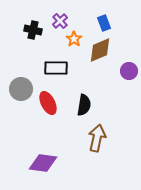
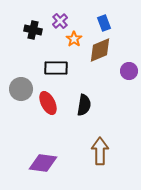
brown arrow: moved 3 px right, 13 px down; rotated 12 degrees counterclockwise
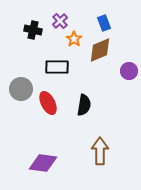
black rectangle: moved 1 px right, 1 px up
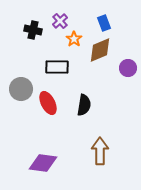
purple circle: moved 1 px left, 3 px up
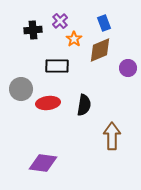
black cross: rotated 18 degrees counterclockwise
black rectangle: moved 1 px up
red ellipse: rotated 70 degrees counterclockwise
brown arrow: moved 12 px right, 15 px up
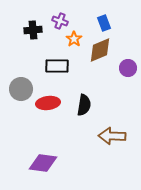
purple cross: rotated 28 degrees counterclockwise
brown arrow: rotated 88 degrees counterclockwise
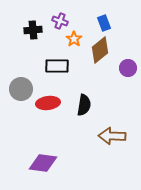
brown diamond: rotated 16 degrees counterclockwise
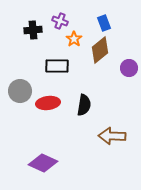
purple circle: moved 1 px right
gray circle: moved 1 px left, 2 px down
purple diamond: rotated 16 degrees clockwise
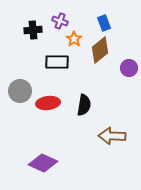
black rectangle: moved 4 px up
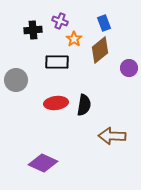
gray circle: moved 4 px left, 11 px up
red ellipse: moved 8 px right
